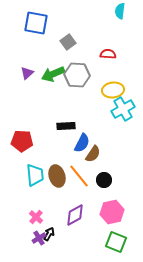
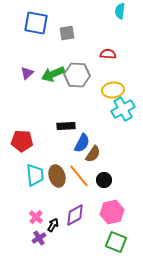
gray square: moved 1 px left, 9 px up; rotated 28 degrees clockwise
black arrow: moved 4 px right, 9 px up
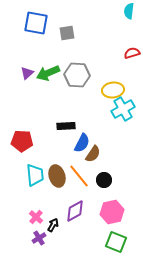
cyan semicircle: moved 9 px right
red semicircle: moved 24 px right, 1 px up; rotated 21 degrees counterclockwise
green arrow: moved 5 px left, 1 px up
purple diamond: moved 4 px up
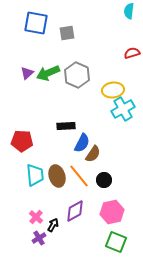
gray hexagon: rotated 20 degrees clockwise
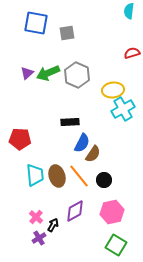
black rectangle: moved 4 px right, 4 px up
red pentagon: moved 2 px left, 2 px up
green square: moved 3 px down; rotated 10 degrees clockwise
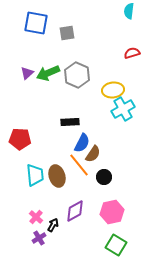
orange line: moved 11 px up
black circle: moved 3 px up
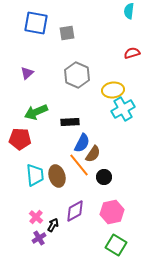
green arrow: moved 12 px left, 39 px down
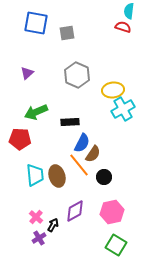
red semicircle: moved 9 px left, 26 px up; rotated 35 degrees clockwise
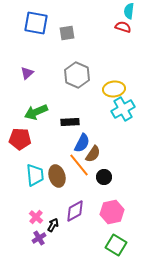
yellow ellipse: moved 1 px right, 1 px up
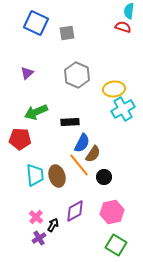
blue square: rotated 15 degrees clockwise
